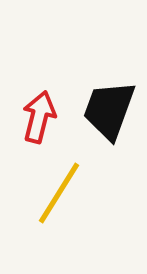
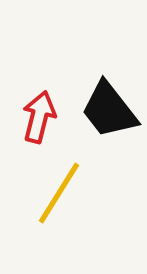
black trapezoid: rotated 58 degrees counterclockwise
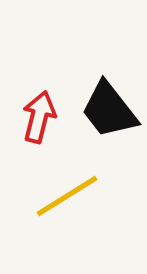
yellow line: moved 8 px right, 3 px down; rotated 26 degrees clockwise
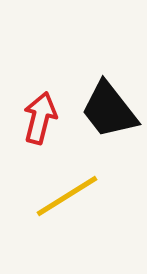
red arrow: moved 1 px right, 1 px down
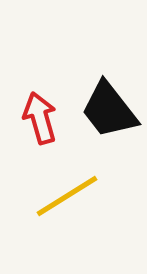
red arrow: rotated 30 degrees counterclockwise
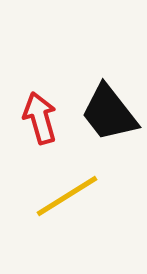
black trapezoid: moved 3 px down
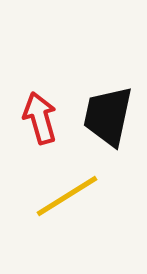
black trapezoid: moved 1 px left, 3 px down; rotated 50 degrees clockwise
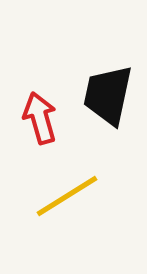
black trapezoid: moved 21 px up
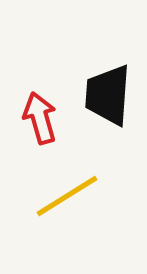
black trapezoid: rotated 8 degrees counterclockwise
